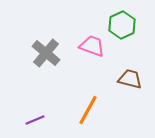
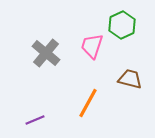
pink trapezoid: rotated 92 degrees counterclockwise
orange line: moved 7 px up
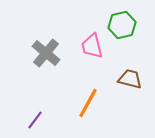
green hexagon: rotated 12 degrees clockwise
pink trapezoid: rotated 32 degrees counterclockwise
purple line: rotated 30 degrees counterclockwise
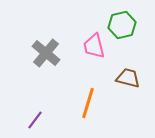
pink trapezoid: moved 2 px right
brown trapezoid: moved 2 px left, 1 px up
orange line: rotated 12 degrees counterclockwise
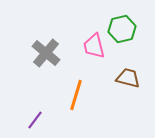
green hexagon: moved 4 px down
orange line: moved 12 px left, 8 px up
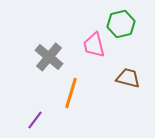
green hexagon: moved 1 px left, 5 px up
pink trapezoid: moved 1 px up
gray cross: moved 3 px right, 4 px down
orange line: moved 5 px left, 2 px up
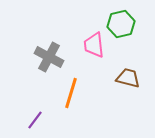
pink trapezoid: rotated 8 degrees clockwise
gray cross: rotated 12 degrees counterclockwise
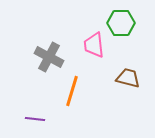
green hexagon: moved 1 px up; rotated 12 degrees clockwise
orange line: moved 1 px right, 2 px up
purple line: moved 1 px up; rotated 60 degrees clockwise
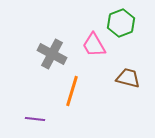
green hexagon: rotated 20 degrees counterclockwise
pink trapezoid: rotated 24 degrees counterclockwise
gray cross: moved 3 px right, 3 px up
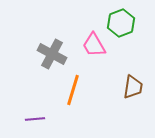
brown trapezoid: moved 5 px right, 9 px down; rotated 85 degrees clockwise
orange line: moved 1 px right, 1 px up
purple line: rotated 12 degrees counterclockwise
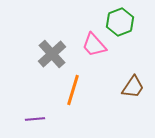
green hexagon: moved 1 px left, 1 px up
pink trapezoid: rotated 12 degrees counterclockwise
gray cross: rotated 20 degrees clockwise
brown trapezoid: rotated 25 degrees clockwise
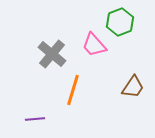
gray cross: rotated 8 degrees counterclockwise
